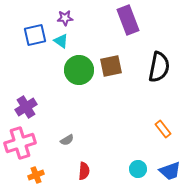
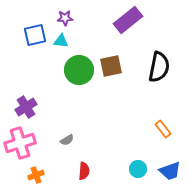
purple rectangle: rotated 72 degrees clockwise
cyan triangle: rotated 28 degrees counterclockwise
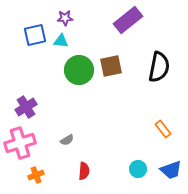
blue trapezoid: moved 1 px right, 1 px up
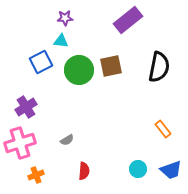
blue square: moved 6 px right, 27 px down; rotated 15 degrees counterclockwise
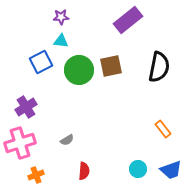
purple star: moved 4 px left, 1 px up
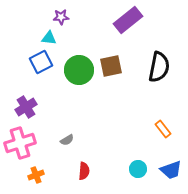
cyan triangle: moved 12 px left, 3 px up
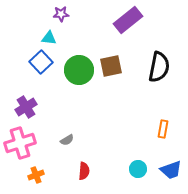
purple star: moved 3 px up
blue square: rotated 15 degrees counterclockwise
orange rectangle: rotated 48 degrees clockwise
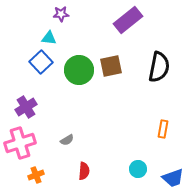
blue trapezoid: moved 2 px right, 8 px down
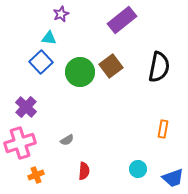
purple star: rotated 21 degrees counterclockwise
purple rectangle: moved 6 px left
brown square: rotated 25 degrees counterclockwise
green circle: moved 1 px right, 2 px down
purple cross: rotated 15 degrees counterclockwise
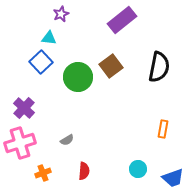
green circle: moved 2 px left, 5 px down
purple cross: moved 2 px left, 1 px down
orange cross: moved 7 px right, 2 px up
